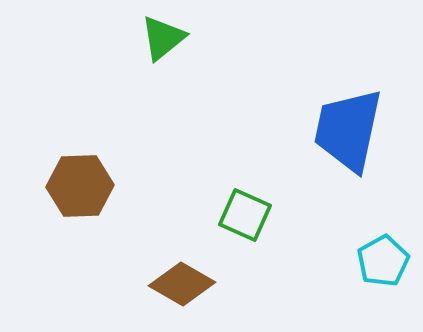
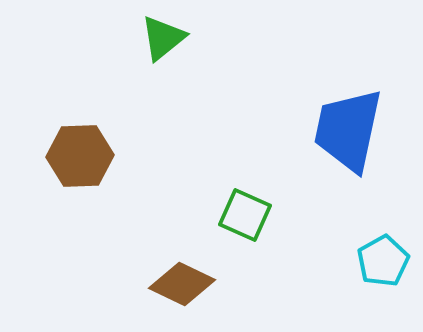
brown hexagon: moved 30 px up
brown diamond: rotated 4 degrees counterclockwise
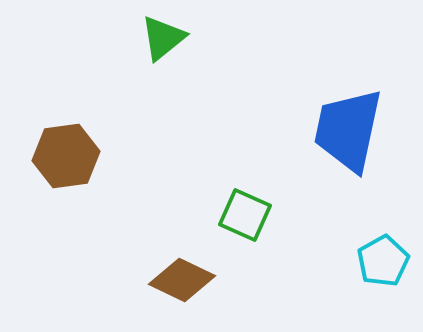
brown hexagon: moved 14 px left; rotated 6 degrees counterclockwise
brown diamond: moved 4 px up
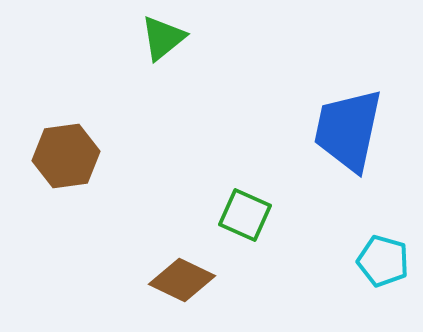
cyan pentagon: rotated 27 degrees counterclockwise
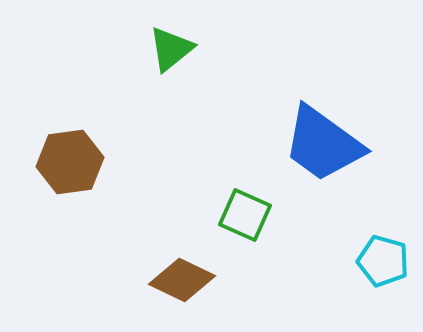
green triangle: moved 8 px right, 11 px down
blue trapezoid: moved 25 px left, 14 px down; rotated 66 degrees counterclockwise
brown hexagon: moved 4 px right, 6 px down
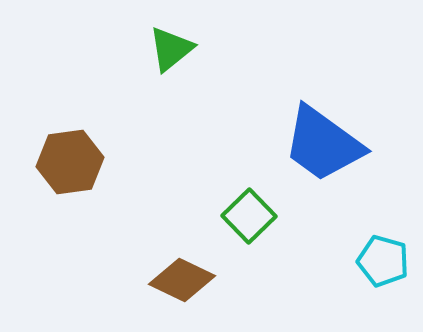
green square: moved 4 px right, 1 px down; rotated 22 degrees clockwise
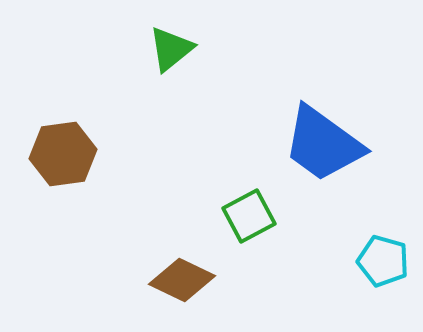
brown hexagon: moved 7 px left, 8 px up
green square: rotated 16 degrees clockwise
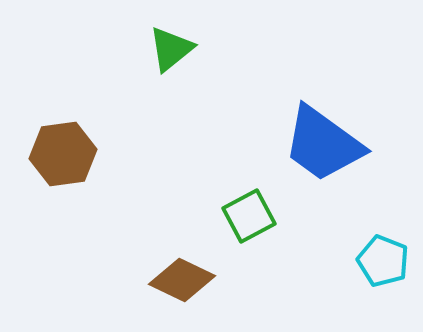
cyan pentagon: rotated 6 degrees clockwise
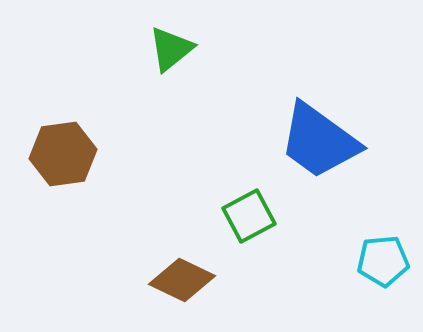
blue trapezoid: moved 4 px left, 3 px up
cyan pentagon: rotated 27 degrees counterclockwise
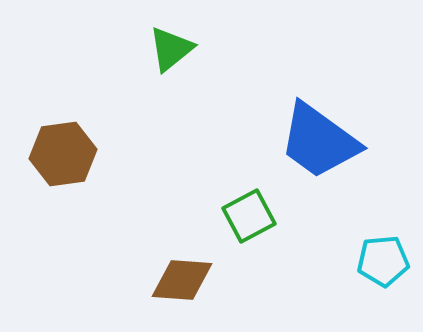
brown diamond: rotated 22 degrees counterclockwise
